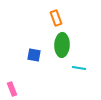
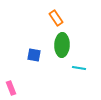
orange rectangle: rotated 14 degrees counterclockwise
pink rectangle: moved 1 px left, 1 px up
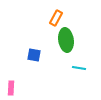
orange rectangle: rotated 63 degrees clockwise
green ellipse: moved 4 px right, 5 px up; rotated 10 degrees counterclockwise
pink rectangle: rotated 24 degrees clockwise
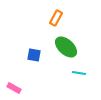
green ellipse: moved 7 px down; rotated 40 degrees counterclockwise
cyan line: moved 5 px down
pink rectangle: moved 3 px right; rotated 64 degrees counterclockwise
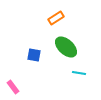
orange rectangle: rotated 28 degrees clockwise
pink rectangle: moved 1 px left, 1 px up; rotated 24 degrees clockwise
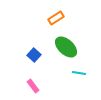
blue square: rotated 32 degrees clockwise
pink rectangle: moved 20 px right, 1 px up
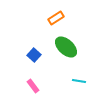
cyan line: moved 8 px down
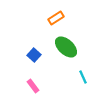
cyan line: moved 4 px right, 4 px up; rotated 56 degrees clockwise
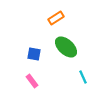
blue square: moved 1 px up; rotated 32 degrees counterclockwise
pink rectangle: moved 1 px left, 5 px up
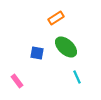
blue square: moved 3 px right, 1 px up
cyan line: moved 6 px left
pink rectangle: moved 15 px left
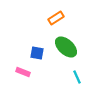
pink rectangle: moved 6 px right, 9 px up; rotated 32 degrees counterclockwise
